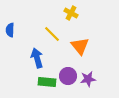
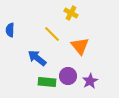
blue arrow: rotated 36 degrees counterclockwise
purple star: moved 2 px right, 2 px down; rotated 21 degrees counterclockwise
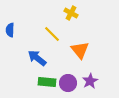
orange triangle: moved 4 px down
purple circle: moved 7 px down
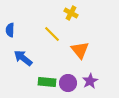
blue arrow: moved 14 px left
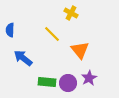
purple star: moved 1 px left, 3 px up
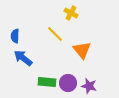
blue semicircle: moved 5 px right, 6 px down
yellow line: moved 3 px right
orange triangle: moved 2 px right
purple star: moved 8 px down; rotated 28 degrees counterclockwise
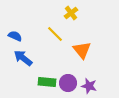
yellow cross: rotated 24 degrees clockwise
blue semicircle: rotated 112 degrees clockwise
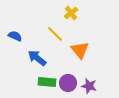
orange triangle: moved 2 px left
blue arrow: moved 14 px right
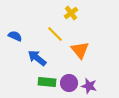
purple circle: moved 1 px right
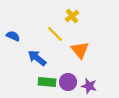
yellow cross: moved 1 px right, 3 px down
blue semicircle: moved 2 px left
purple circle: moved 1 px left, 1 px up
